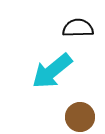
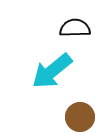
black semicircle: moved 3 px left
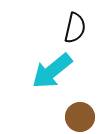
black semicircle: rotated 104 degrees clockwise
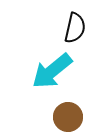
brown circle: moved 12 px left
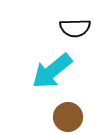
black semicircle: rotated 76 degrees clockwise
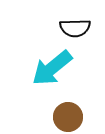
cyan arrow: moved 3 px up
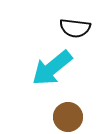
black semicircle: rotated 8 degrees clockwise
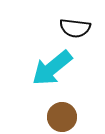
brown circle: moved 6 px left
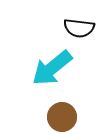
black semicircle: moved 4 px right
